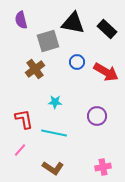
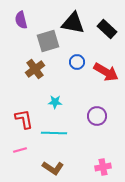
cyan line: rotated 10 degrees counterclockwise
pink line: rotated 32 degrees clockwise
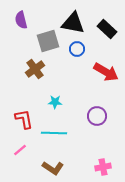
blue circle: moved 13 px up
pink line: rotated 24 degrees counterclockwise
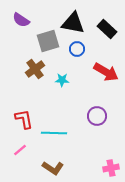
purple semicircle: rotated 42 degrees counterclockwise
cyan star: moved 7 px right, 22 px up
pink cross: moved 8 px right, 1 px down
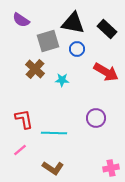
brown cross: rotated 12 degrees counterclockwise
purple circle: moved 1 px left, 2 px down
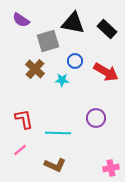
blue circle: moved 2 px left, 12 px down
cyan line: moved 4 px right
brown L-shape: moved 2 px right, 3 px up; rotated 10 degrees counterclockwise
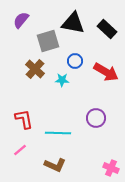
purple semicircle: rotated 96 degrees clockwise
pink cross: rotated 35 degrees clockwise
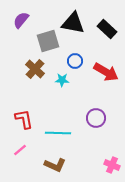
pink cross: moved 1 px right, 3 px up
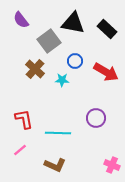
purple semicircle: rotated 78 degrees counterclockwise
gray square: moved 1 px right; rotated 20 degrees counterclockwise
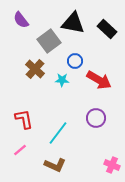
red arrow: moved 7 px left, 8 px down
cyan line: rotated 55 degrees counterclockwise
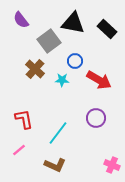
pink line: moved 1 px left
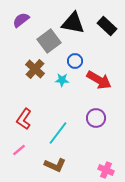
purple semicircle: rotated 90 degrees clockwise
black rectangle: moved 3 px up
red L-shape: rotated 135 degrees counterclockwise
pink cross: moved 6 px left, 5 px down
